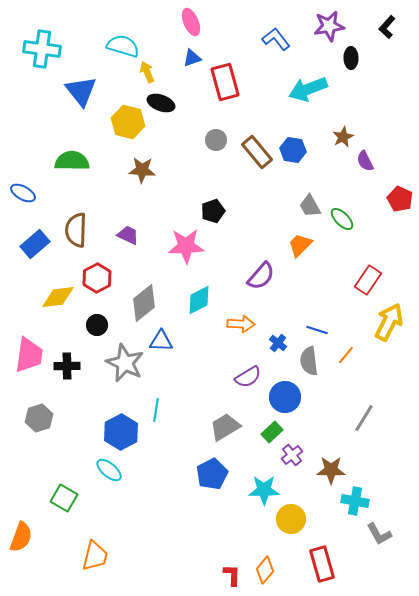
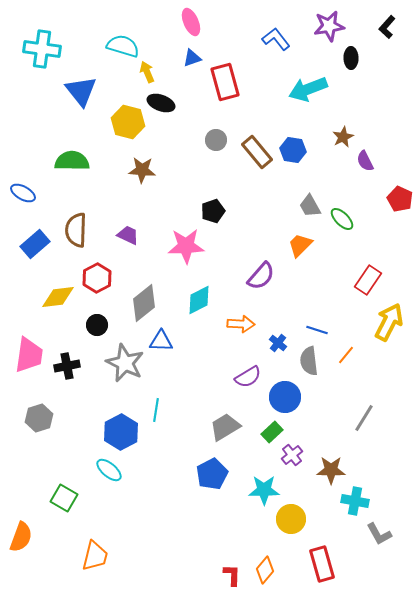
black cross at (67, 366): rotated 10 degrees counterclockwise
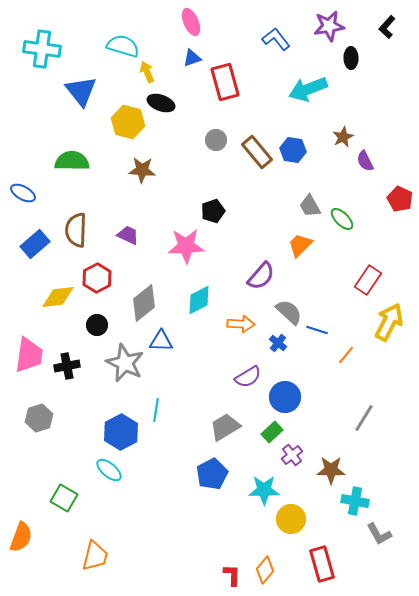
gray semicircle at (309, 361): moved 20 px left, 49 px up; rotated 140 degrees clockwise
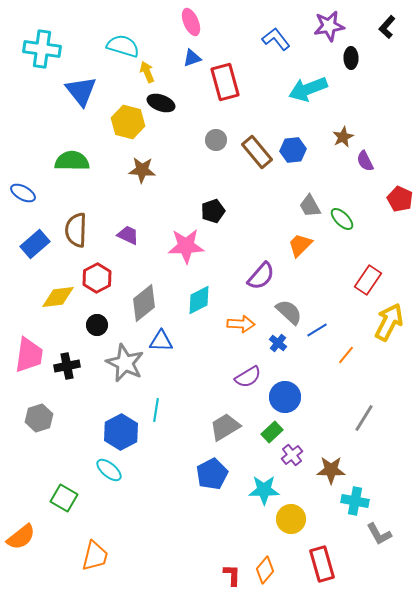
blue hexagon at (293, 150): rotated 15 degrees counterclockwise
blue line at (317, 330): rotated 50 degrees counterclockwise
orange semicircle at (21, 537): rotated 32 degrees clockwise
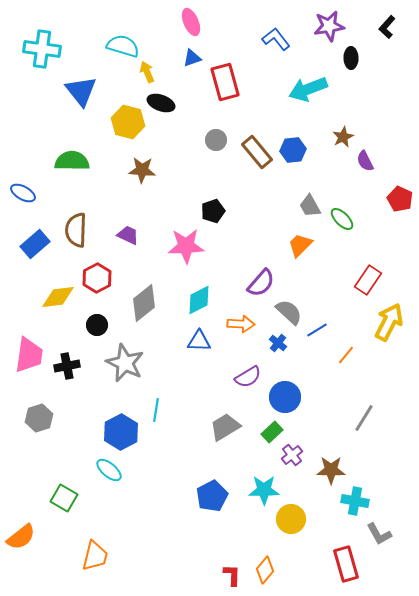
purple semicircle at (261, 276): moved 7 px down
blue triangle at (161, 341): moved 38 px right
blue pentagon at (212, 474): moved 22 px down
red rectangle at (322, 564): moved 24 px right
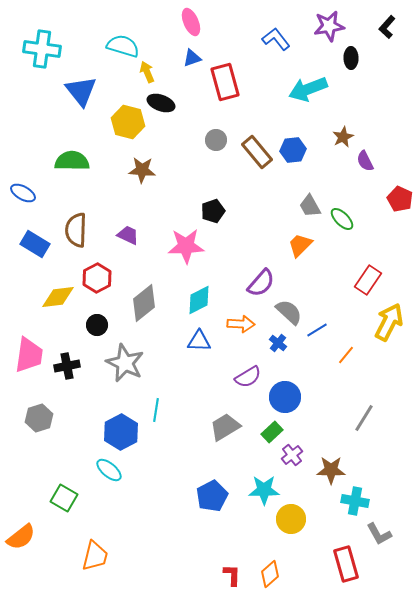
blue rectangle at (35, 244): rotated 72 degrees clockwise
orange diamond at (265, 570): moved 5 px right, 4 px down; rotated 8 degrees clockwise
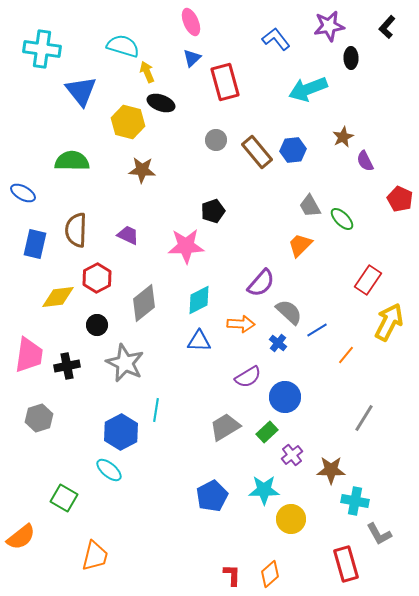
blue triangle at (192, 58): rotated 24 degrees counterclockwise
blue rectangle at (35, 244): rotated 72 degrees clockwise
green rectangle at (272, 432): moved 5 px left
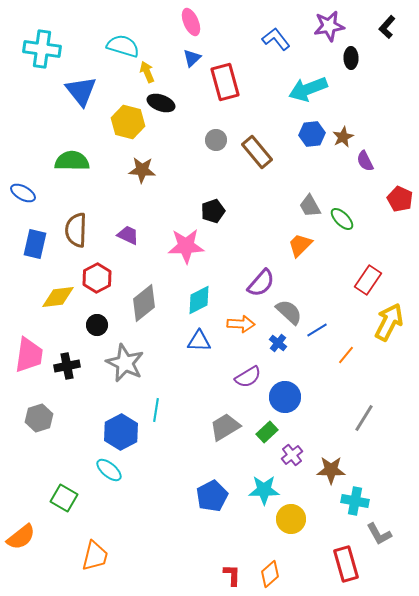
blue hexagon at (293, 150): moved 19 px right, 16 px up
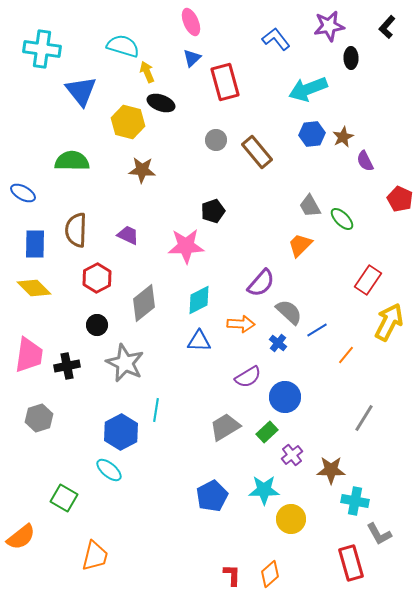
blue rectangle at (35, 244): rotated 12 degrees counterclockwise
yellow diamond at (58, 297): moved 24 px left, 9 px up; rotated 52 degrees clockwise
red rectangle at (346, 564): moved 5 px right, 1 px up
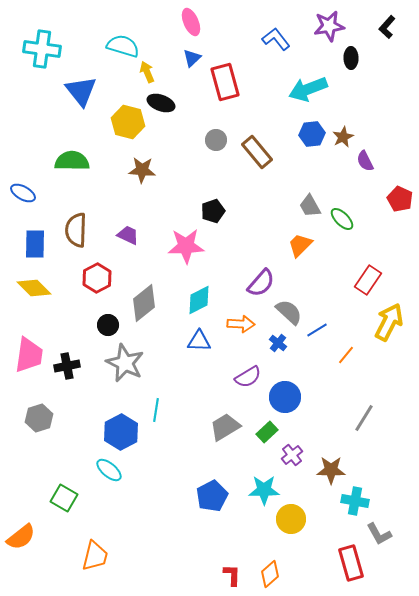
black circle at (97, 325): moved 11 px right
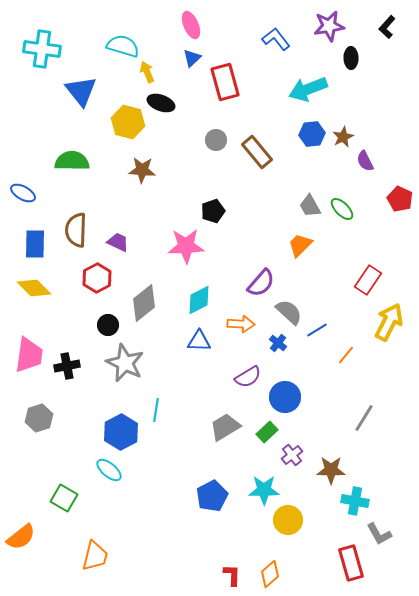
pink ellipse at (191, 22): moved 3 px down
green ellipse at (342, 219): moved 10 px up
purple trapezoid at (128, 235): moved 10 px left, 7 px down
yellow circle at (291, 519): moved 3 px left, 1 px down
